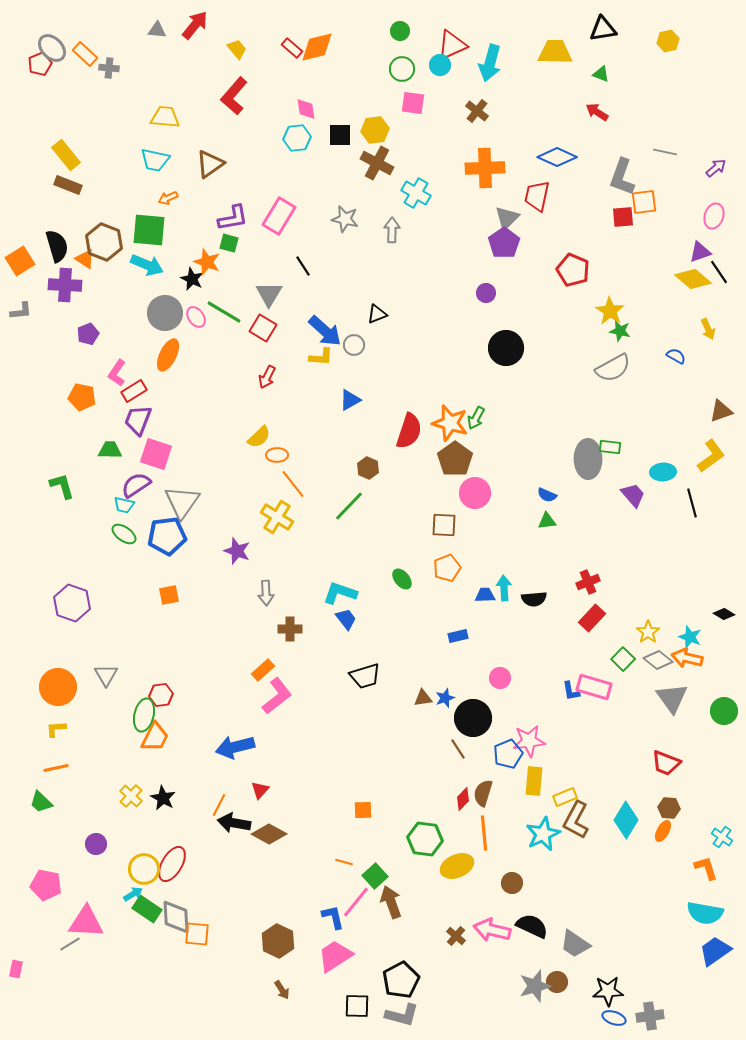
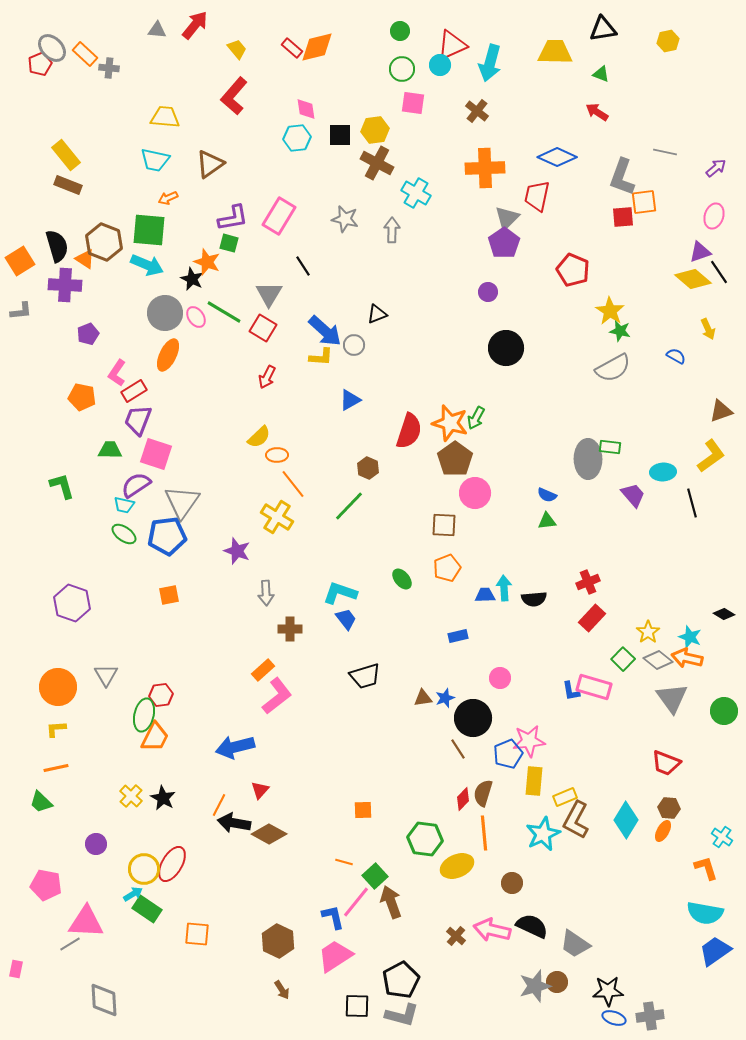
purple circle at (486, 293): moved 2 px right, 1 px up
gray diamond at (176, 917): moved 72 px left, 83 px down
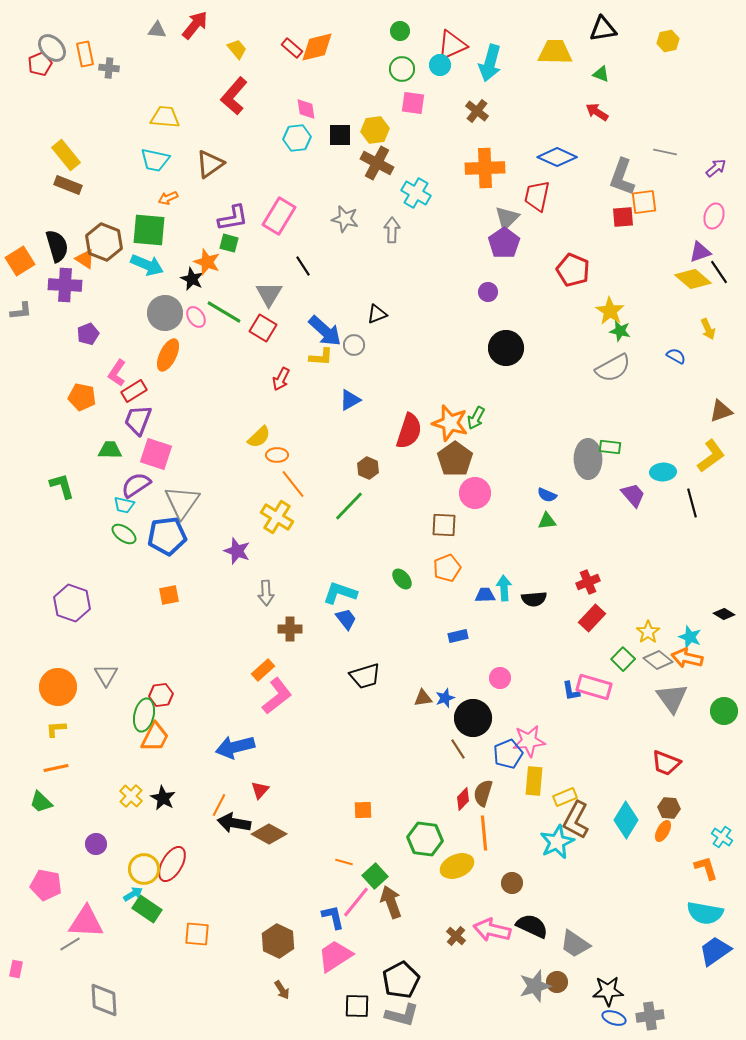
orange rectangle at (85, 54): rotated 35 degrees clockwise
red arrow at (267, 377): moved 14 px right, 2 px down
cyan star at (543, 834): moved 14 px right, 8 px down
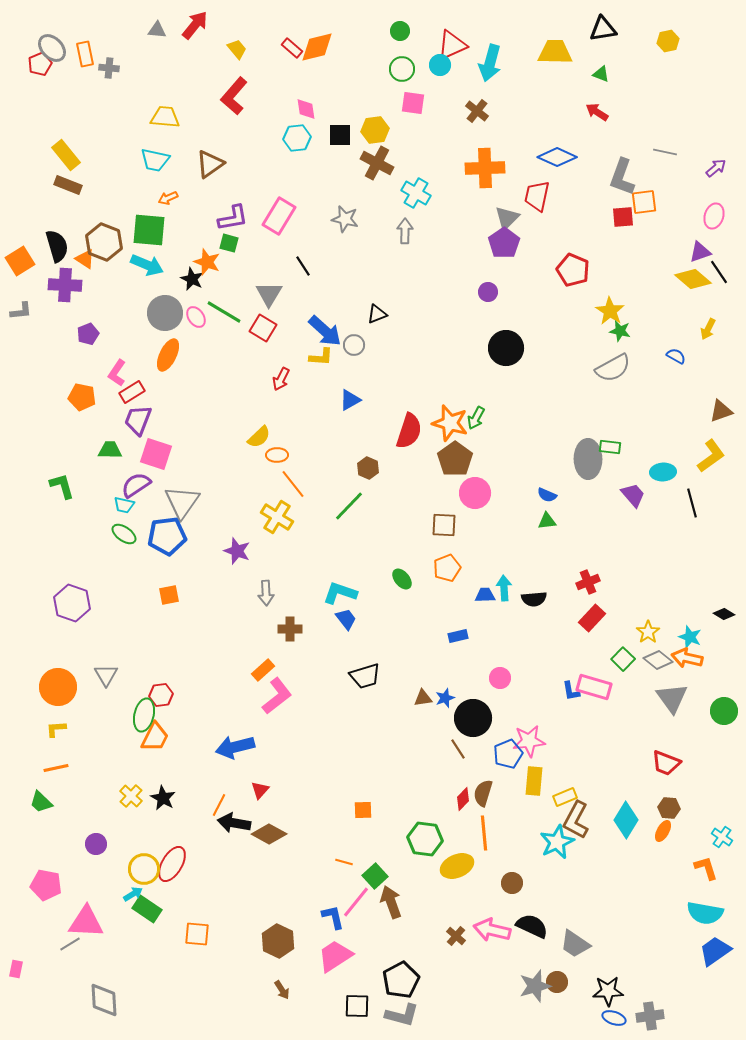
gray arrow at (392, 230): moved 13 px right, 1 px down
yellow arrow at (708, 329): rotated 50 degrees clockwise
red rectangle at (134, 391): moved 2 px left, 1 px down
